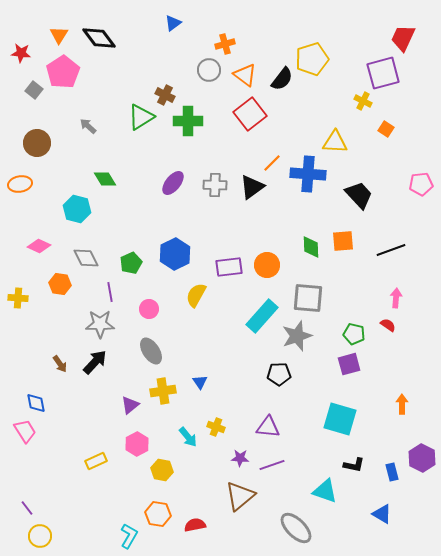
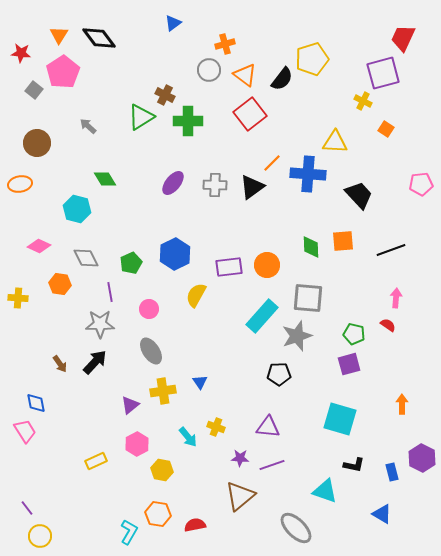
cyan L-shape at (129, 536): moved 4 px up
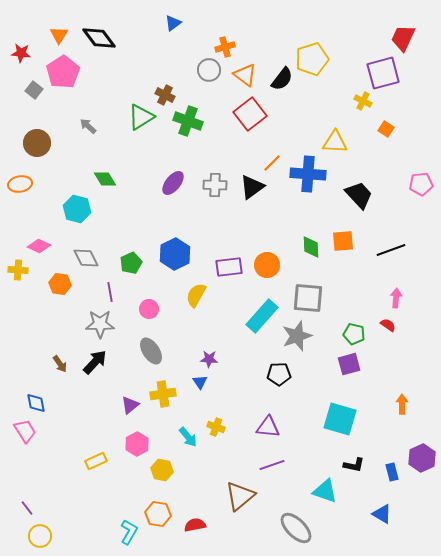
orange cross at (225, 44): moved 3 px down
green cross at (188, 121): rotated 20 degrees clockwise
yellow cross at (18, 298): moved 28 px up
yellow cross at (163, 391): moved 3 px down
purple star at (240, 458): moved 31 px left, 99 px up
purple hexagon at (422, 458): rotated 8 degrees clockwise
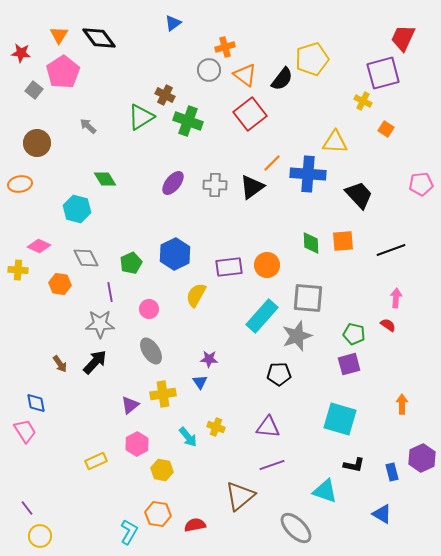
green diamond at (311, 247): moved 4 px up
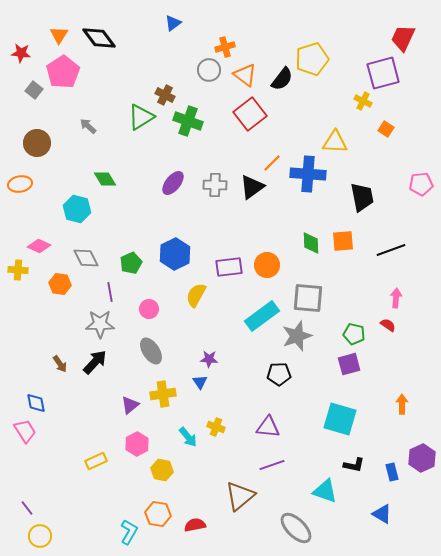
black trapezoid at (359, 195): moved 3 px right, 2 px down; rotated 32 degrees clockwise
cyan rectangle at (262, 316): rotated 12 degrees clockwise
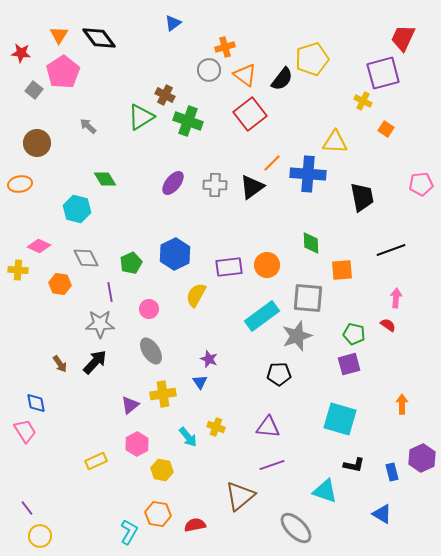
orange square at (343, 241): moved 1 px left, 29 px down
purple star at (209, 359): rotated 18 degrees clockwise
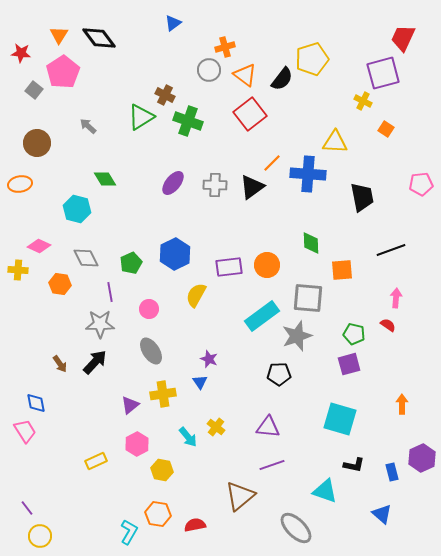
yellow cross at (216, 427): rotated 18 degrees clockwise
blue triangle at (382, 514): rotated 10 degrees clockwise
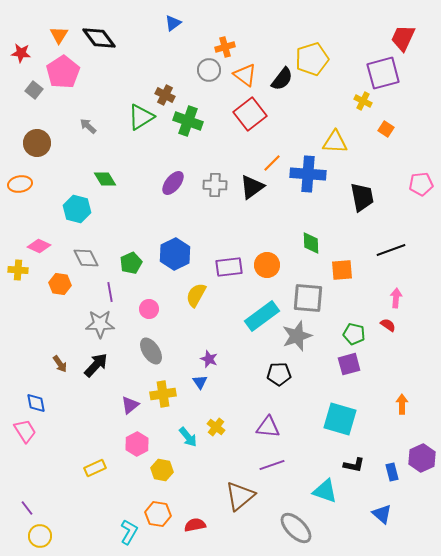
black arrow at (95, 362): moved 1 px right, 3 px down
yellow rectangle at (96, 461): moved 1 px left, 7 px down
